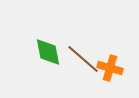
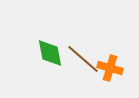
green diamond: moved 2 px right, 1 px down
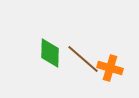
green diamond: rotated 12 degrees clockwise
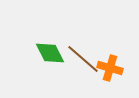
green diamond: rotated 28 degrees counterclockwise
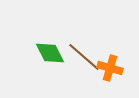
brown line: moved 1 px right, 2 px up
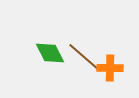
orange cross: rotated 15 degrees counterclockwise
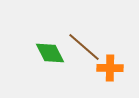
brown line: moved 10 px up
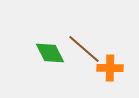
brown line: moved 2 px down
